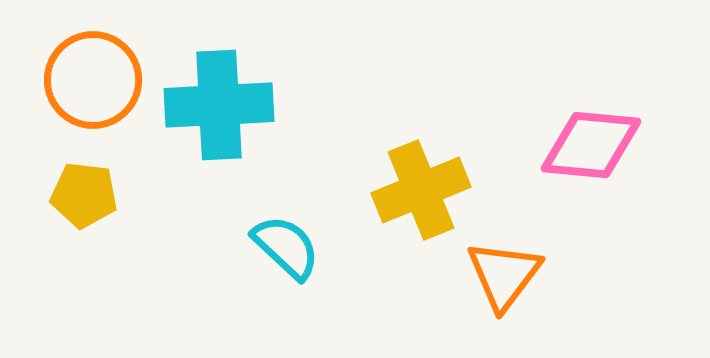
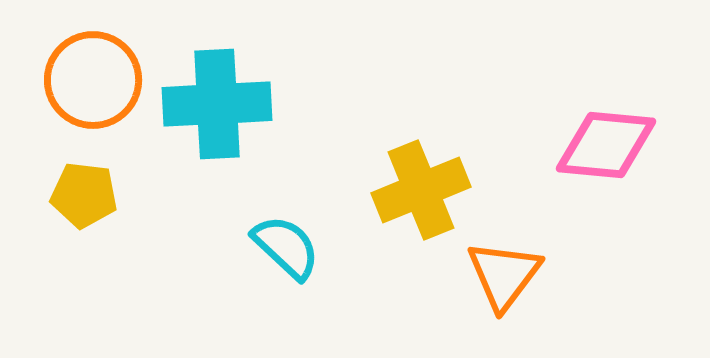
cyan cross: moved 2 px left, 1 px up
pink diamond: moved 15 px right
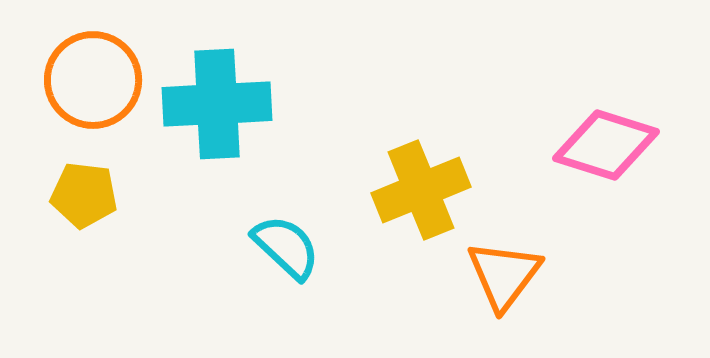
pink diamond: rotated 12 degrees clockwise
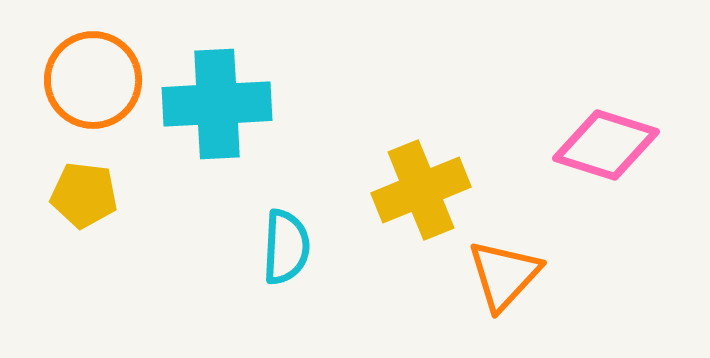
cyan semicircle: rotated 50 degrees clockwise
orange triangle: rotated 6 degrees clockwise
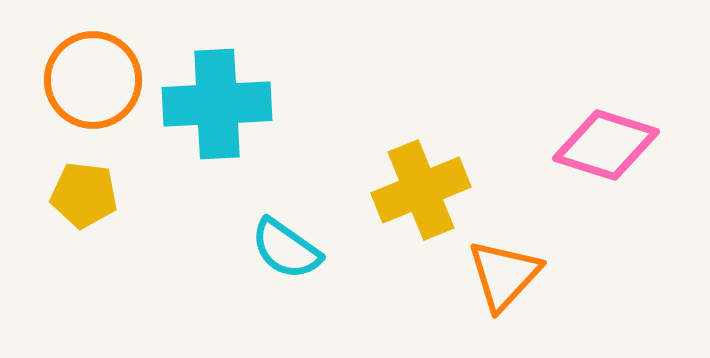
cyan semicircle: moved 2 px down; rotated 122 degrees clockwise
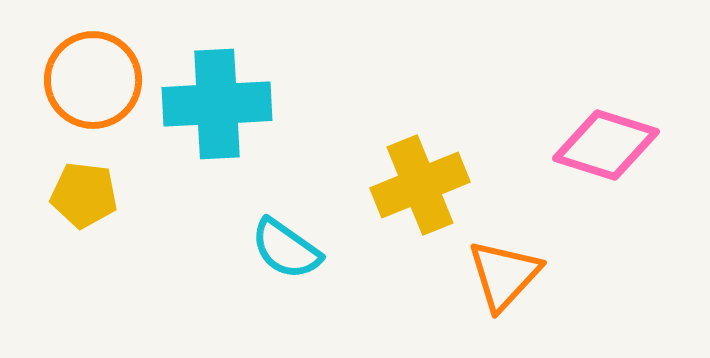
yellow cross: moved 1 px left, 5 px up
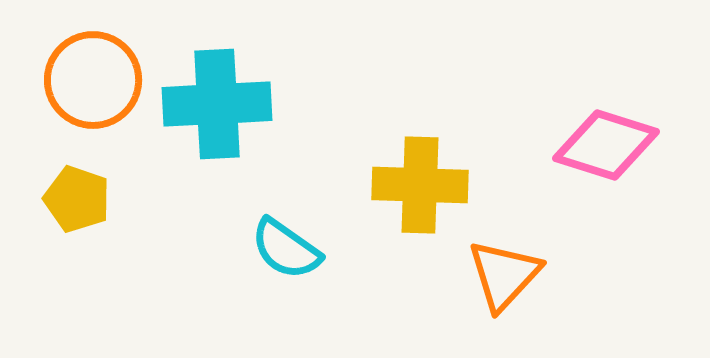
yellow cross: rotated 24 degrees clockwise
yellow pentagon: moved 7 px left, 4 px down; rotated 12 degrees clockwise
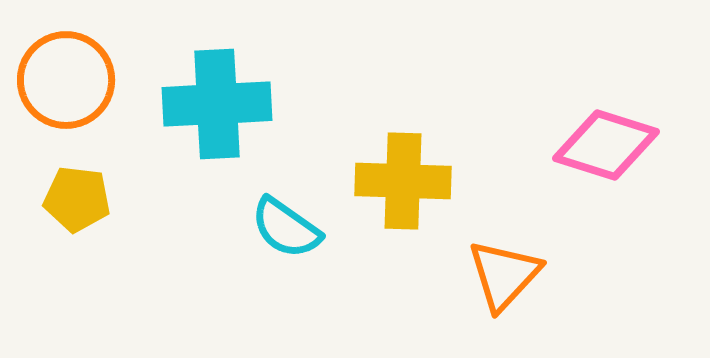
orange circle: moved 27 px left
yellow cross: moved 17 px left, 4 px up
yellow pentagon: rotated 12 degrees counterclockwise
cyan semicircle: moved 21 px up
